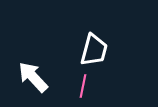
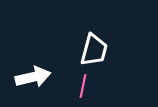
white arrow: rotated 120 degrees clockwise
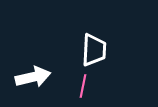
white trapezoid: rotated 12 degrees counterclockwise
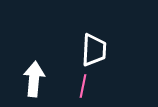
white arrow: moved 1 px right, 2 px down; rotated 72 degrees counterclockwise
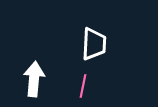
white trapezoid: moved 6 px up
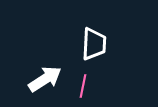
white arrow: moved 11 px right; rotated 52 degrees clockwise
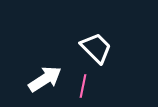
white trapezoid: moved 2 px right, 4 px down; rotated 48 degrees counterclockwise
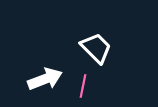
white arrow: rotated 12 degrees clockwise
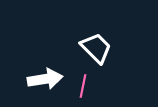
white arrow: rotated 12 degrees clockwise
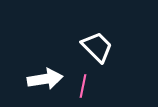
white trapezoid: moved 1 px right, 1 px up
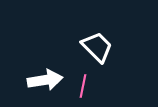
white arrow: moved 1 px down
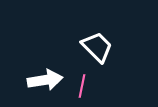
pink line: moved 1 px left
